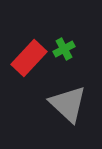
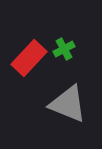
gray triangle: rotated 21 degrees counterclockwise
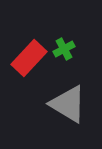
gray triangle: rotated 9 degrees clockwise
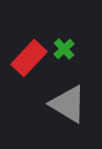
green cross: rotated 15 degrees counterclockwise
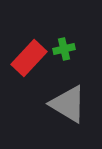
green cross: rotated 30 degrees clockwise
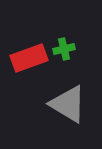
red rectangle: rotated 27 degrees clockwise
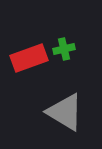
gray triangle: moved 3 px left, 8 px down
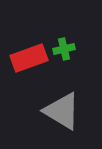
gray triangle: moved 3 px left, 1 px up
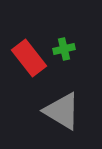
red rectangle: rotated 72 degrees clockwise
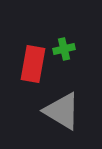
red rectangle: moved 4 px right, 6 px down; rotated 48 degrees clockwise
